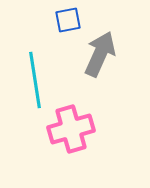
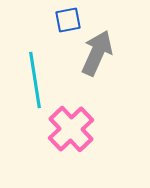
gray arrow: moved 3 px left, 1 px up
pink cross: rotated 27 degrees counterclockwise
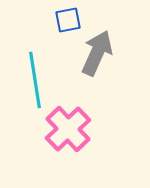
pink cross: moved 3 px left
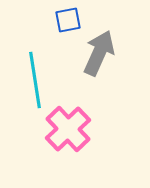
gray arrow: moved 2 px right
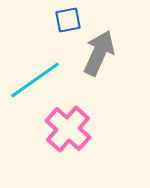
cyan line: rotated 64 degrees clockwise
pink cross: rotated 6 degrees counterclockwise
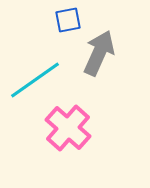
pink cross: moved 1 px up
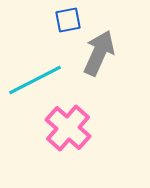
cyan line: rotated 8 degrees clockwise
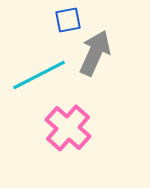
gray arrow: moved 4 px left
cyan line: moved 4 px right, 5 px up
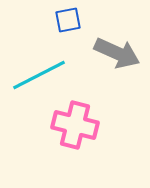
gray arrow: moved 22 px right; rotated 90 degrees clockwise
pink cross: moved 7 px right, 3 px up; rotated 27 degrees counterclockwise
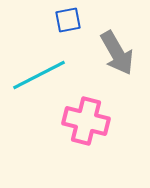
gray arrow: rotated 36 degrees clockwise
pink cross: moved 11 px right, 4 px up
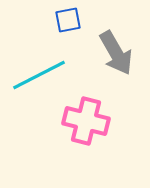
gray arrow: moved 1 px left
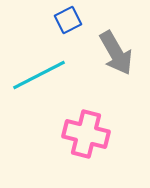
blue square: rotated 16 degrees counterclockwise
pink cross: moved 13 px down
